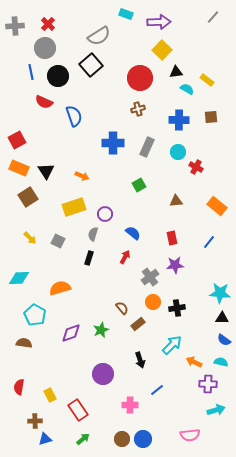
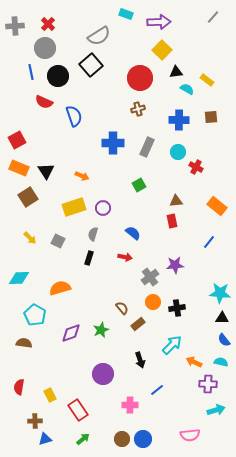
purple circle at (105, 214): moved 2 px left, 6 px up
red rectangle at (172, 238): moved 17 px up
red arrow at (125, 257): rotated 72 degrees clockwise
blue semicircle at (224, 340): rotated 16 degrees clockwise
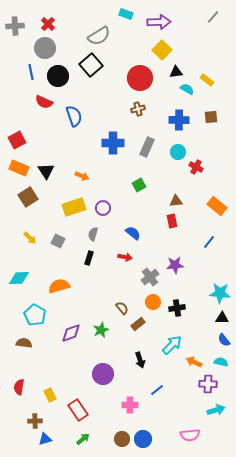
orange semicircle at (60, 288): moved 1 px left, 2 px up
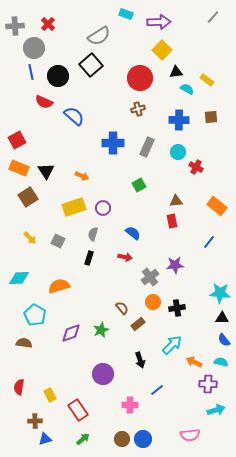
gray circle at (45, 48): moved 11 px left
blue semicircle at (74, 116): rotated 30 degrees counterclockwise
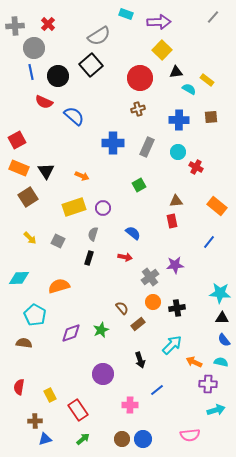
cyan semicircle at (187, 89): moved 2 px right
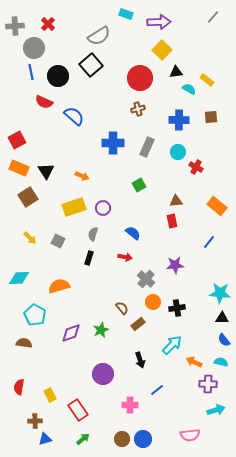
gray cross at (150, 277): moved 4 px left, 2 px down; rotated 12 degrees counterclockwise
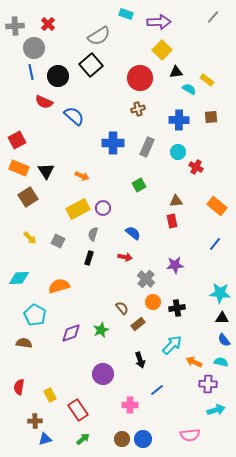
yellow rectangle at (74, 207): moved 4 px right, 2 px down; rotated 10 degrees counterclockwise
blue line at (209, 242): moved 6 px right, 2 px down
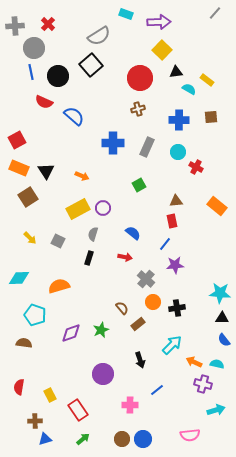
gray line at (213, 17): moved 2 px right, 4 px up
blue line at (215, 244): moved 50 px left
cyan pentagon at (35, 315): rotated 10 degrees counterclockwise
cyan semicircle at (221, 362): moved 4 px left, 2 px down
purple cross at (208, 384): moved 5 px left; rotated 12 degrees clockwise
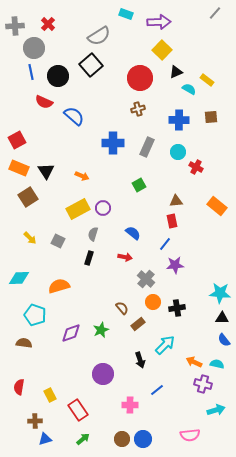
black triangle at (176, 72): rotated 16 degrees counterclockwise
cyan arrow at (172, 345): moved 7 px left
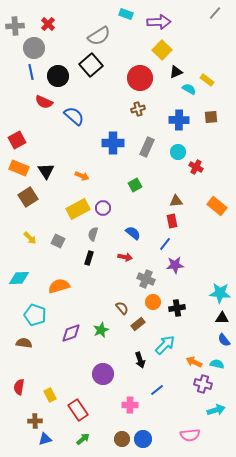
green square at (139, 185): moved 4 px left
gray cross at (146, 279): rotated 18 degrees counterclockwise
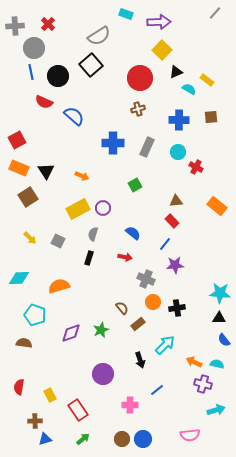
red rectangle at (172, 221): rotated 32 degrees counterclockwise
black triangle at (222, 318): moved 3 px left
